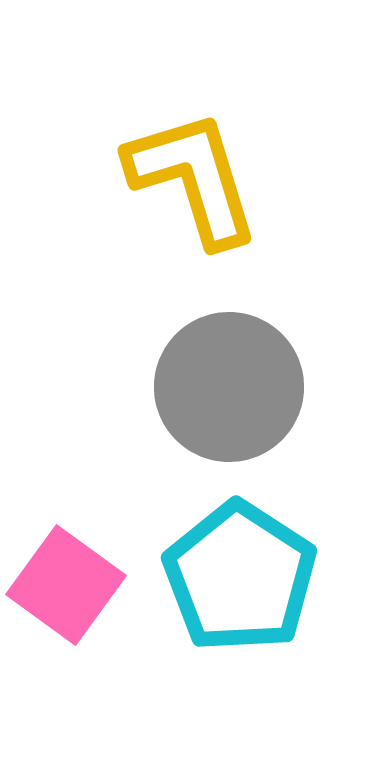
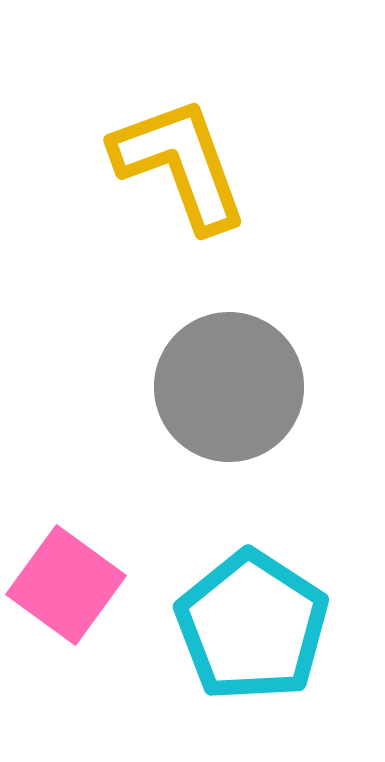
yellow L-shape: moved 13 px left, 14 px up; rotated 3 degrees counterclockwise
cyan pentagon: moved 12 px right, 49 px down
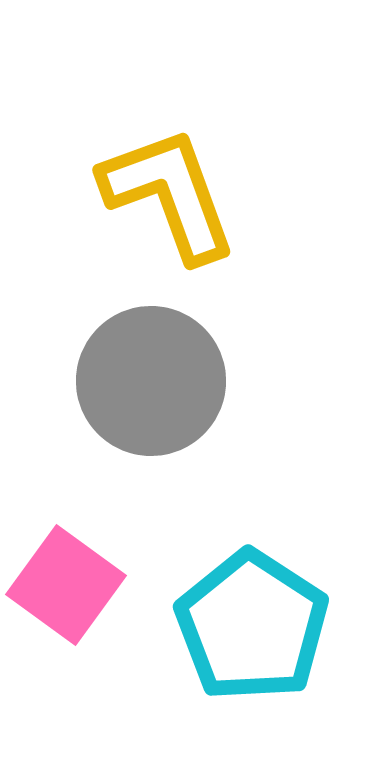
yellow L-shape: moved 11 px left, 30 px down
gray circle: moved 78 px left, 6 px up
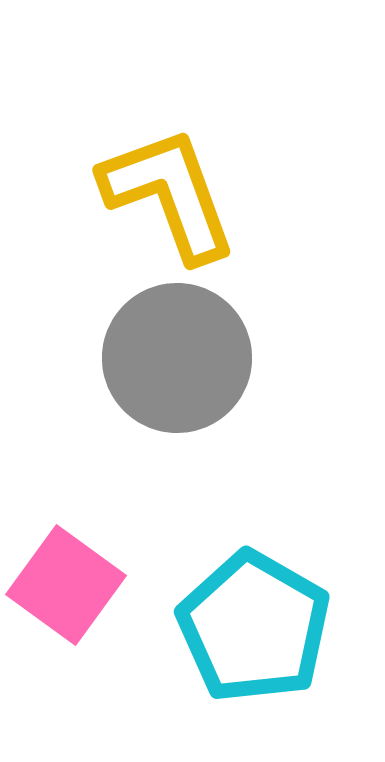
gray circle: moved 26 px right, 23 px up
cyan pentagon: moved 2 px right, 1 px down; rotated 3 degrees counterclockwise
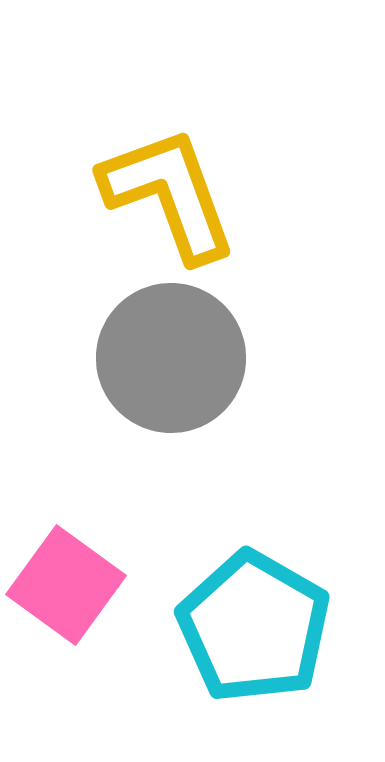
gray circle: moved 6 px left
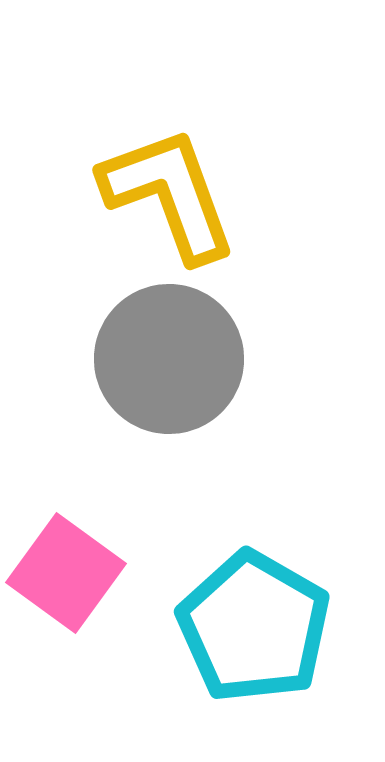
gray circle: moved 2 px left, 1 px down
pink square: moved 12 px up
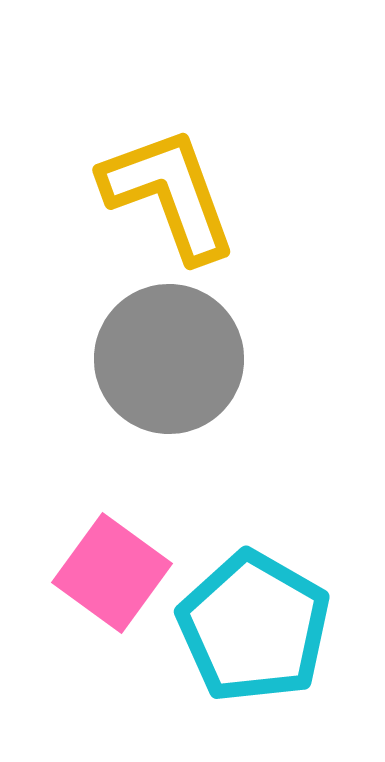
pink square: moved 46 px right
